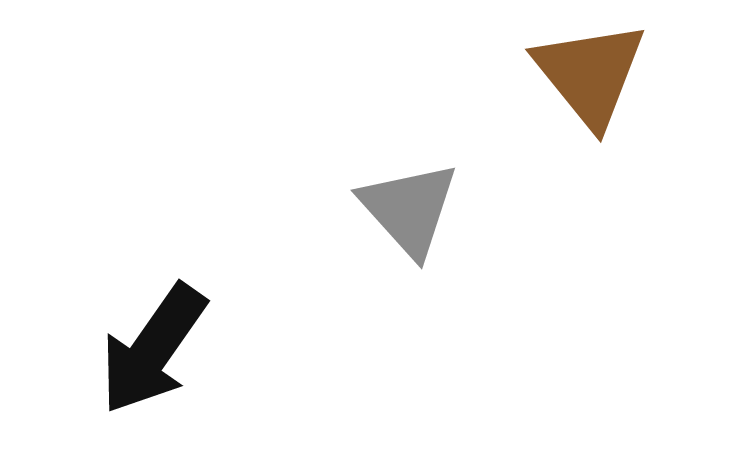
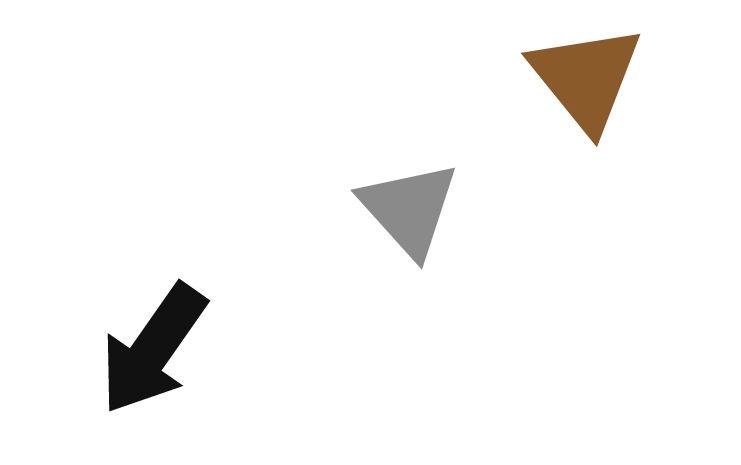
brown triangle: moved 4 px left, 4 px down
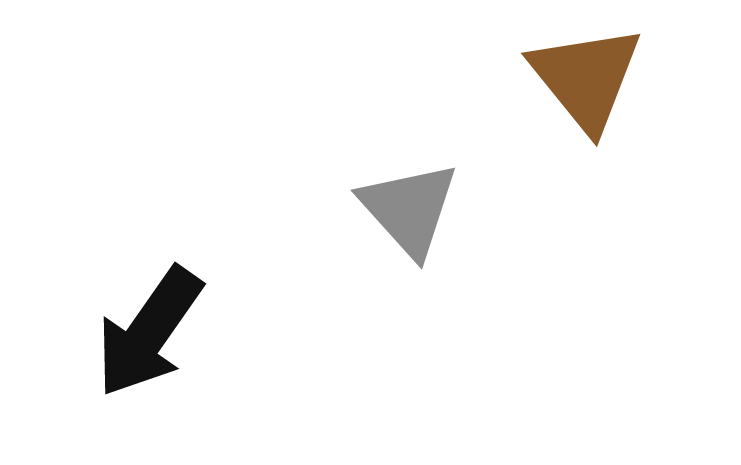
black arrow: moved 4 px left, 17 px up
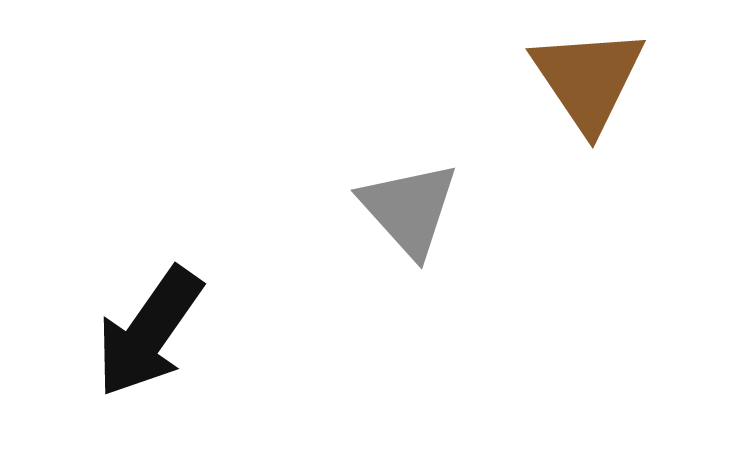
brown triangle: moved 2 px right, 1 px down; rotated 5 degrees clockwise
